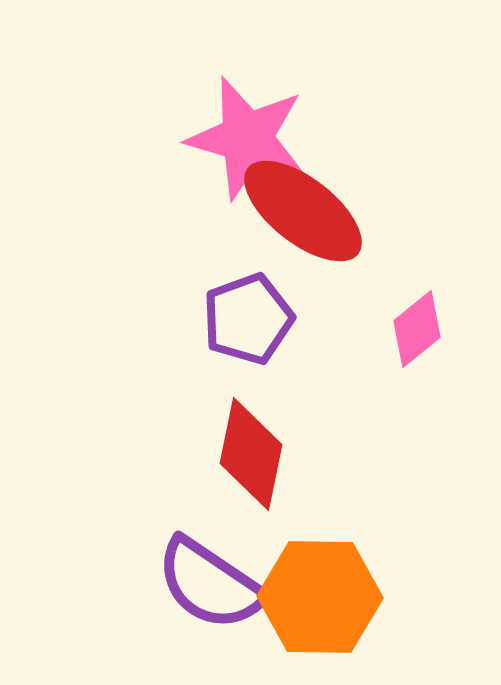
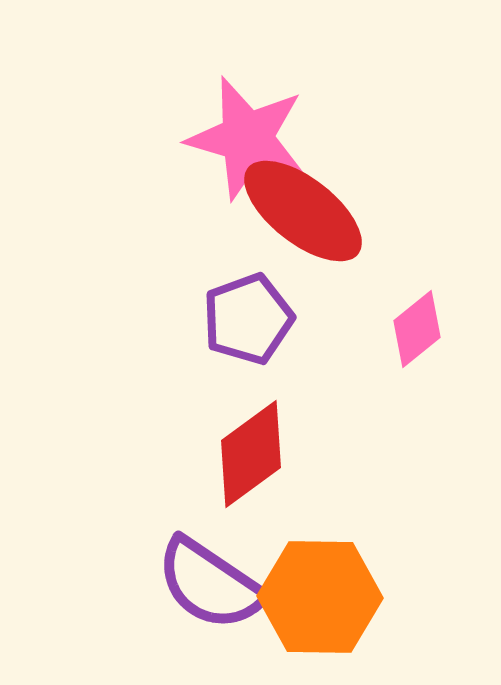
red diamond: rotated 42 degrees clockwise
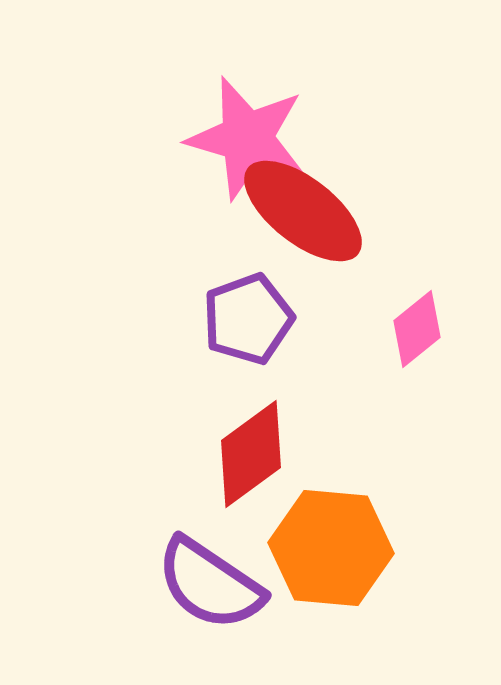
orange hexagon: moved 11 px right, 49 px up; rotated 4 degrees clockwise
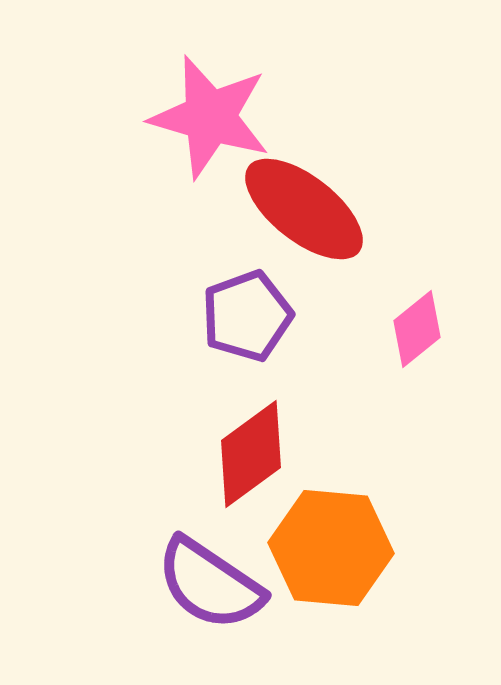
pink star: moved 37 px left, 21 px up
red ellipse: moved 1 px right, 2 px up
purple pentagon: moved 1 px left, 3 px up
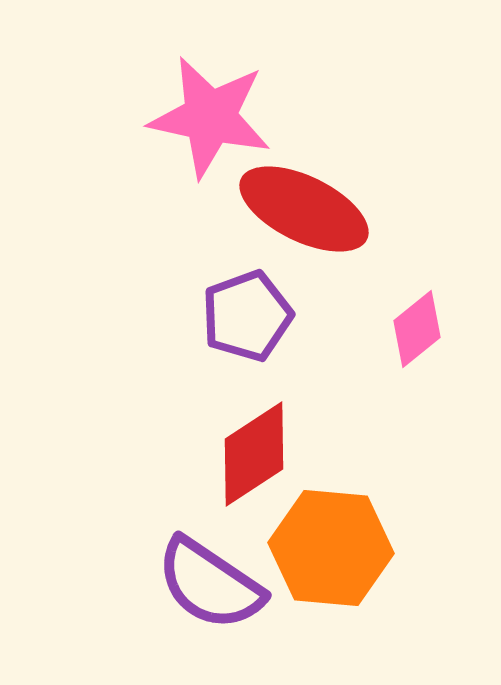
pink star: rotated 4 degrees counterclockwise
red ellipse: rotated 12 degrees counterclockwise
red diamond: moved 3 px right; rotated 3 degrees clockwise
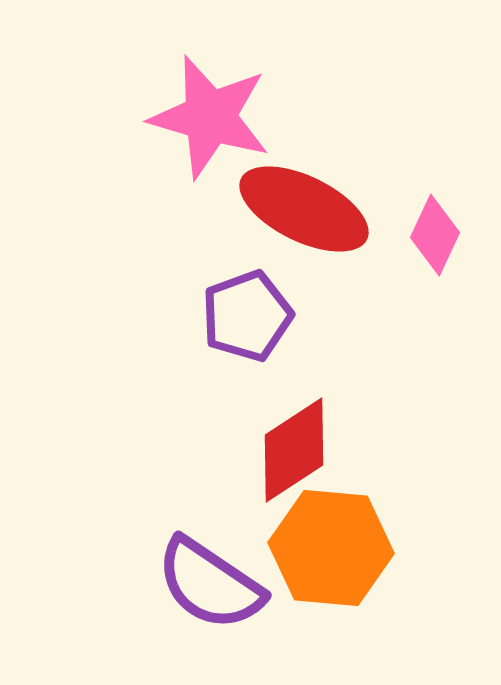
pink star: rotated 4 degrees clockwise
pink diamond: moved 18 px right, 94 px up; rotated 26 degrees counterclockwise
red diamond: moved 40 px right, 4 px up
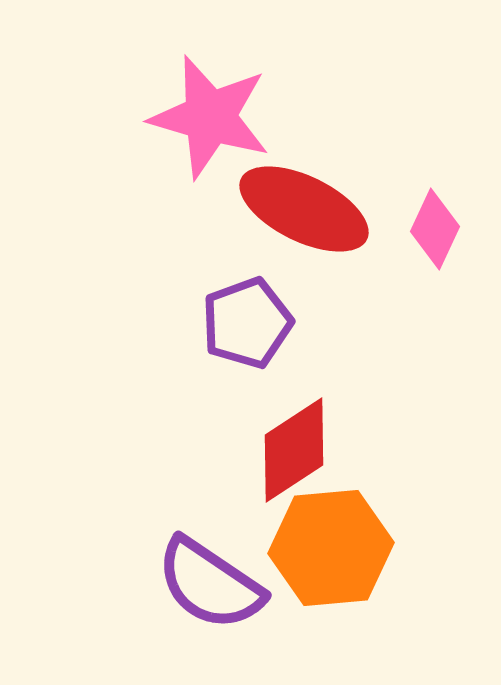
pink diamond: moved 6 px up
purple pentagon: moved 7 px down
orange hexagon: rotated 10 degrees counterclockwise
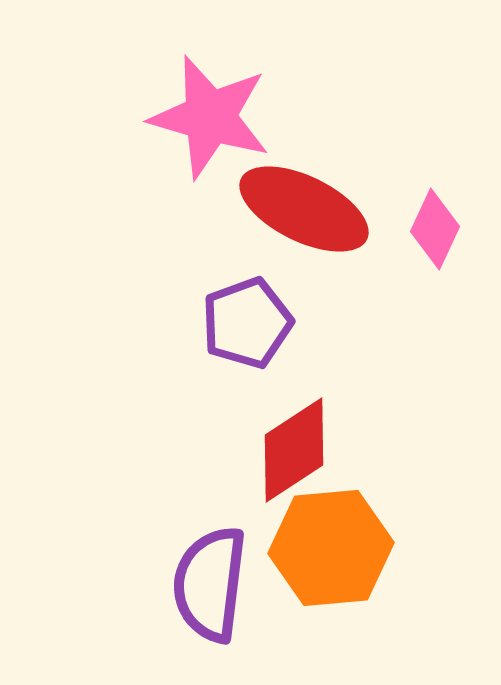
purple semicircle: rotated 63 degrees clockwise
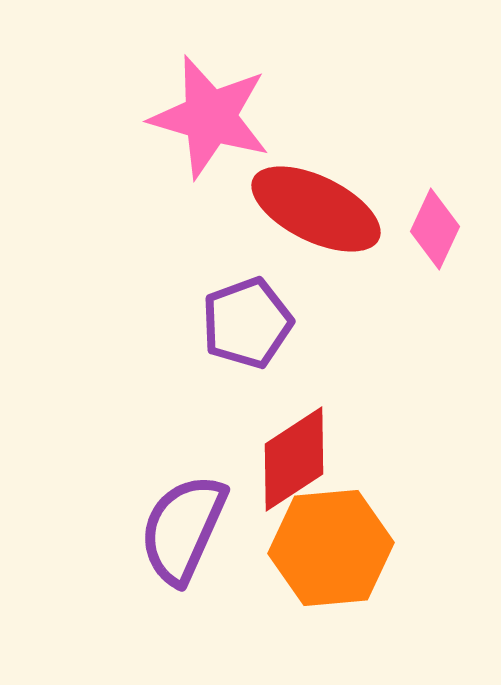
red ellipse: moved 12 px right
red diamond: moved 9 px down
purple semicircle: moved 27 px left, 55 px up; rotated 17 degrees clockwise
